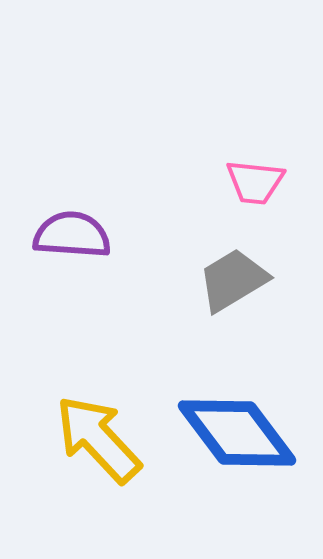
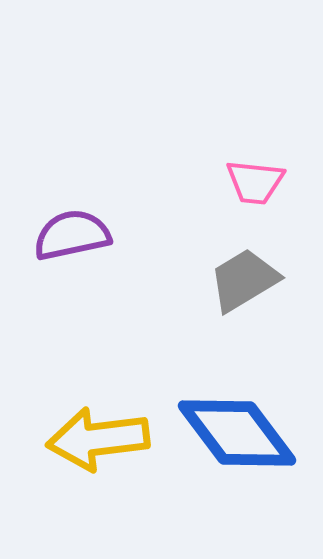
purple semicircle: rotated 16 degrees counterclockwise
gray trapezoid: moved 11 px right
yellow arrow: rotated 54 degrees counterclockwise
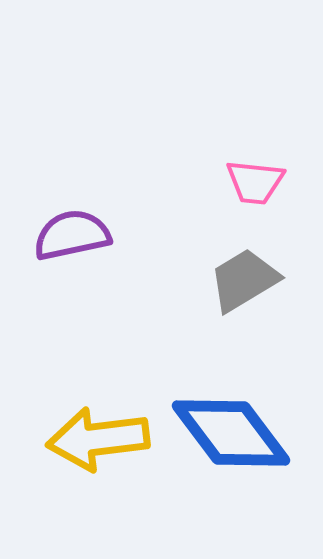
blue diamond: moved 6 px left
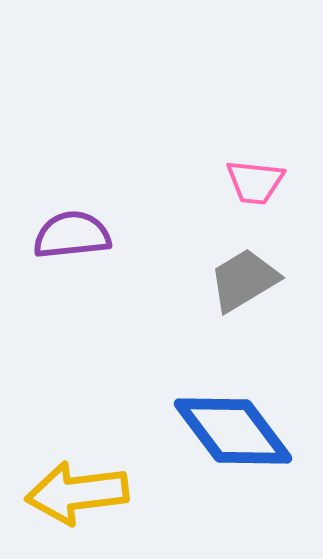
purple semicircle: rotated 6 degrees clockwise
blue diamond: moved 2 px right, 2 px up
yellow arrow: moved 21 px left, 54 px down
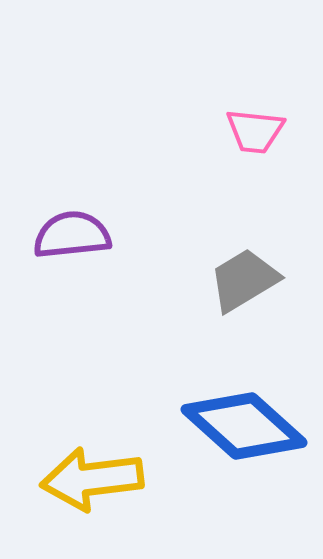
pink trapezoid: moved 51 px up
blue diamond: moved 11 px right, 5 px up; rotated 11 degrees counterclockwise
yellow arrow: moved 15 px right, 14 px up
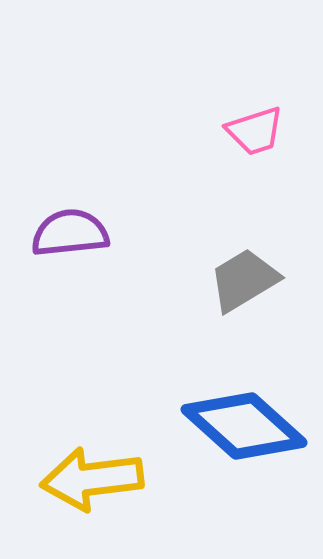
pink trapezoid: rotated 24 degrees counterclockwise
purple semicircle: moved 2 px left, 2 px up
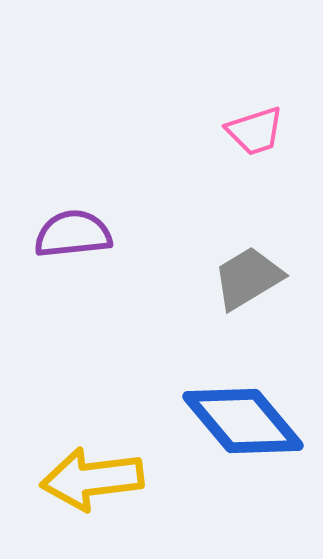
purple semicircle: moved 3 px right, 1 px down
gray trapezoid: moved 4 px right, 2 px up
blue diamond: moved 1 px left, 5 px up; rotated 8 degrees clockwise
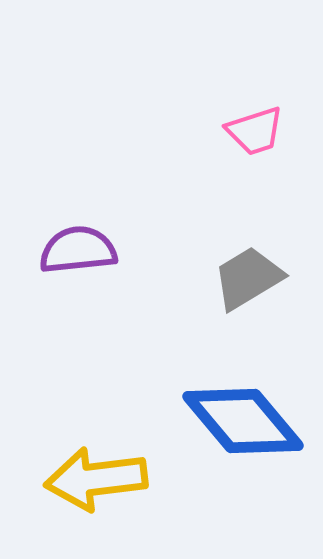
purple semicircle: moved 5 px right, 16 px down
yellow arrow: moved 4 px right
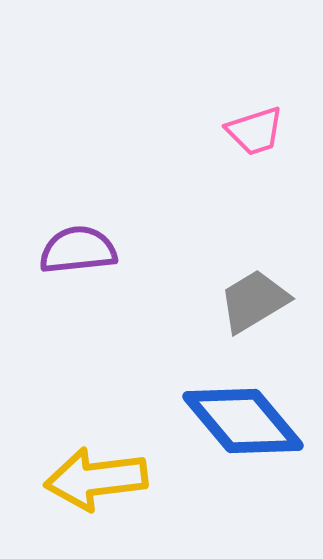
gray trapezoid: moved 6 px right, 23 px down
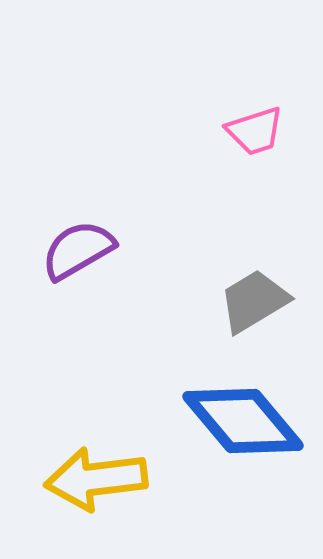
purple semicircle: rotated 24 degrees counterclockwise
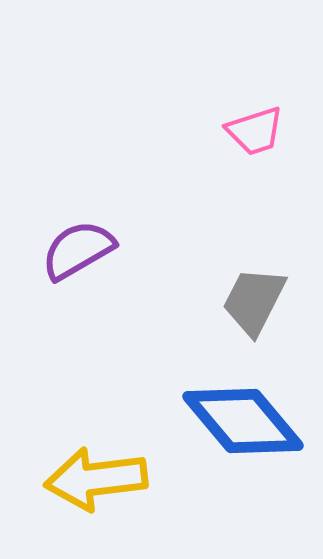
gray trapezoid: rotated 32 degrees counterclockwise
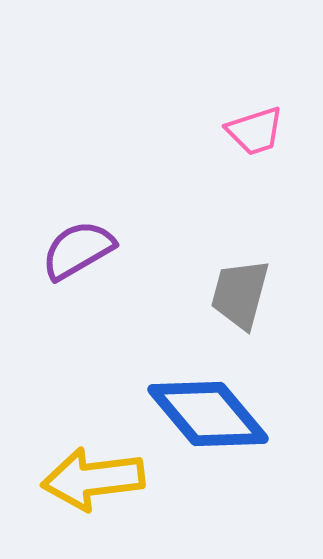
gray trapezoid: moved 14 px left, 7 px up; rotated 12 degrees counterclockwise
blue diamond: moved 35 px left, 7 px up
yellow arrow: moved 3 px left
